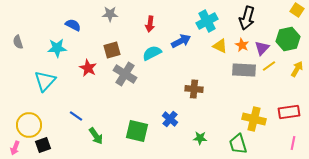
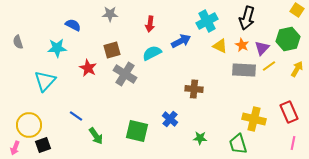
red rectangle: rotated 75 degrees clockwise
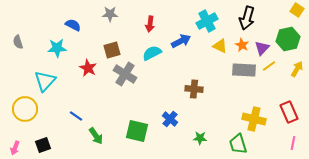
yellow circle: moved 4 px left, 16 px up
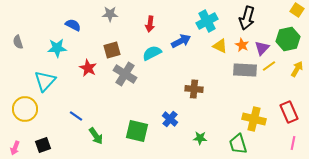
gray rectangle: moved 1 px right
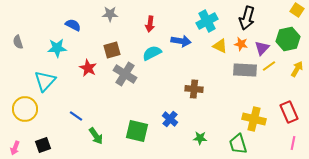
blue arrow: rotated 36 degrees clockwise
orange star: moved 1 px left, 1 px up; rotated 16 degrees counterclockwise
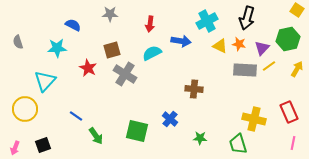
orange star: moved 2 px left
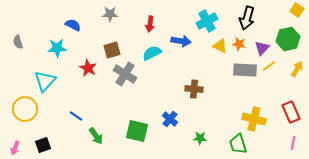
red rectangle: moved 2 px right
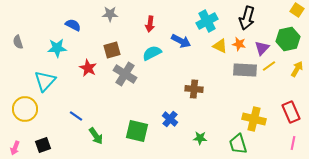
blue arrow: rotated 18 degrees clockwise
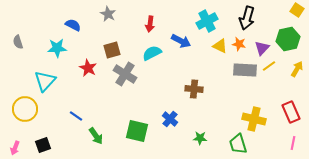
gray star: moved 2 px left; rotated 28 degrees clockwise
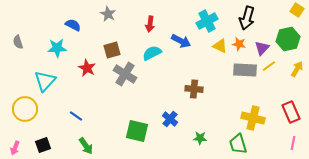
red star: moved 1 px left
yellow cross: moved 1 px left, 1 px up
green arrow: moved 10 px left, 10 px down
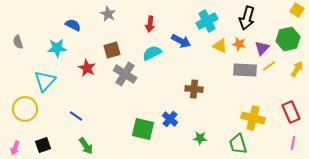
green square: moved 6 px right, 2 px up
